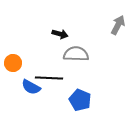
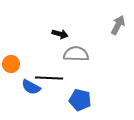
orange circle: moved 2 px left, 1 px down
blue pentagon: rotated 10 degrees counterclockwise
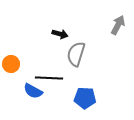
gray semicircle: rotated 75 degrees counterclockwise
blue semicircle: moved 2 px right, 4 px down
blue pentagon: moved 5 px right, 2 px up; rotated 10 degrees counterclockwise
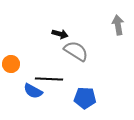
gray arrow: rotated 36 degrees counterclockwise
gray semicircle: moved 3 px up; rotated 105 degrees clockwise
black line: moved 1 px down
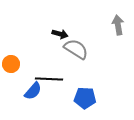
gray semicircle: moved 2 px up
blue semicircle: rotated 78 degrees counterclockwise
